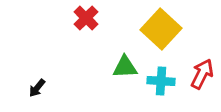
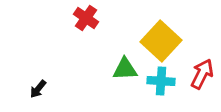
red cross: rotated 10 degrees counterclockwise
yellow square: moved 12 px down
green triangle: moved 2 px down
black arrow: moved 1 px right, 1 px down
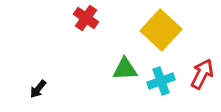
yellow square: moved 11 px up
cyan cross: rotated 24 degrees counterclockwise
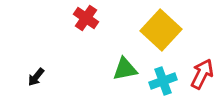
green triangle: rotated 8 degrees counterclockwise
cyan cross: moved 2 px right
black arrow: moved 2 px left, 12 px up
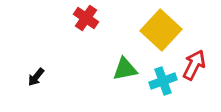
red arrow: moved 8 px left, 9 px up
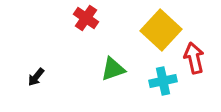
red arrow: moved 7 px up; rotated 40 degrees counterclockwise
green triangle: moved 12 px left; rotated 8 degrees counterclockwise
cyan cross: rotated 8 degrees clockwise
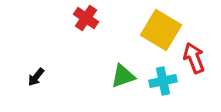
yellow square: rotated 12 degrees counterclockwise
red arrow: rotated 8 degrees counterclockwise
green triangle: moved 10 px right, 7 px down
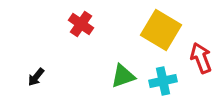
red cross: moved 5 px left, 6 px down
red arrow: moved 7 px right
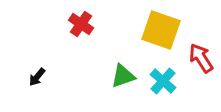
yellow square: rotated 12 degrees counterclockwise
red arrow: rotated 12 degrees counterclockwise
black arrow: moved 1 px right
cyan cross: rotated 36 degrees counterclockwise
